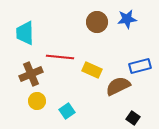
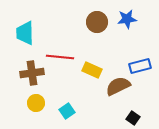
brown cross: moved 1 px right, 1 px up; rotated 15 degrees clockwise
yellow circle: moved 1 px left, 2 px down
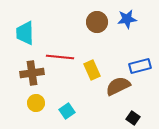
yellow rectangle: rotated 42 degrees clockwise
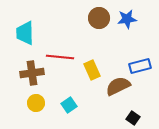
brown circle: moved 2 px right, 4 px up
cyan square: moved 2 px right, 6 px up
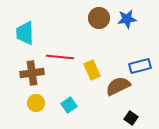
black square: moved 2 px left
